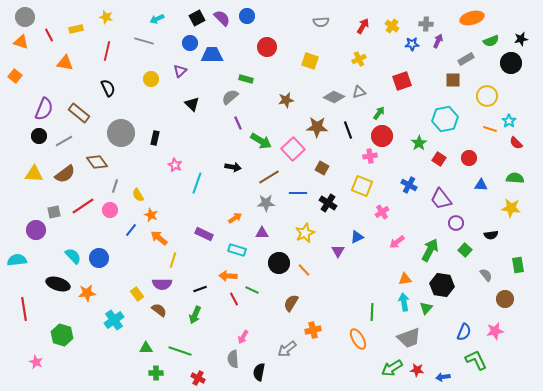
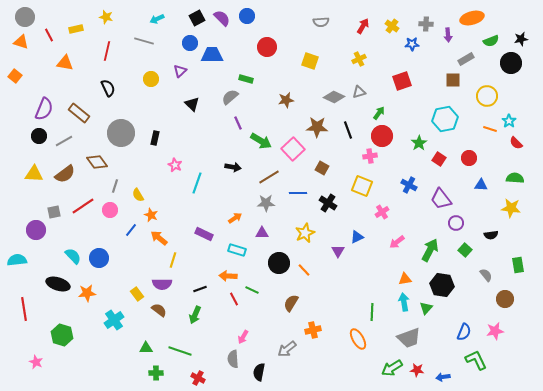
purple arrow at (438, 41): moved 10 px right, 6 px up; rotated 152 degrees clockwise
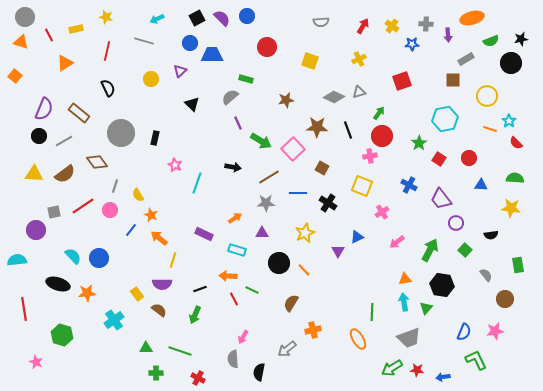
orange triangle at (65, 63): rotated 42 degrees counterclockwise
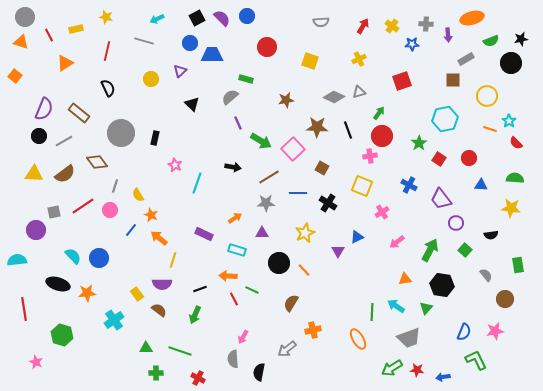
cyan arrow at (404, 302): moved 8 px left, 4 px down; rotated 48 degrees counterclockwise
